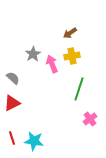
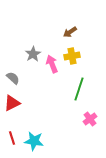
brown arrow: moved 1 px up
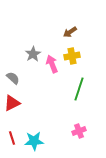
pink cross: moved 11 px left, 12 px down; rotated 16 degrees clockwise
cyan star: rotated 12 degrees counterclockwise
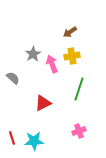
red triangle: moved 31 px right
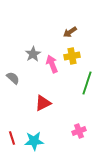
green line: moved 8 px right, 6 px up
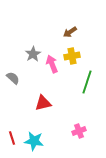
green line: moved 1 px up
red triangle: rotated 12 degrees clockwise
cyan star: rotated 12 degrees clockwise
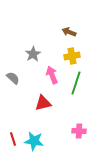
brown arrow: moved 1 px left; rotated 56 degrees clockwise
pink arrow: moved 11 px down
green line: moved 11 px left, 1 px down
pink cross: rotated 24 degrees clockwise
red line: moved 1 px right, 1 px down
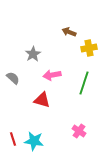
yellow cross: moved 17 px right, 8 px up
pink arrow: rotated 78 degrees counterclockwise
green line: moved 8 px right
red triangle: moved 1 px left, 3 px up; rotated 30 degrees clockwise
pink cross: rotated 32 degrees clockwise
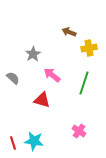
pink arrow: rotated 48 degrees clockwise
red line: moved 4 px down
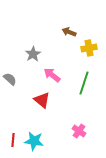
gray semicircle: moved 3 px left, 1 px down
red triangle: rotated 24 degrees clockwise
red line: moved 3 px up; rotated 24 degrees clockwise
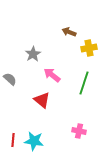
pink cross: rotated 24 degrees counterclockwise
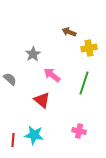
cyan star: moved 6 px up
